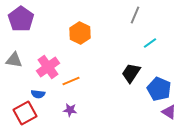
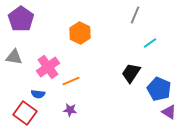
gray triangle: moved 3 px up
red square: rotated 25 degrees counterclockwise
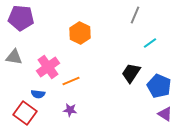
purple pentagon: moved 1 px up; rotated 30 degrees counterclockwise
blue pentagon: moved 3 px up
purple triangle: moved 4 px left, 2 px down
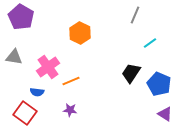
purple pentagon: moved 1 px up; rotated 25 degrees clockwise
blue pentagon: moved 2 px up
blue semicircle: moved 1 px left, 2 px up
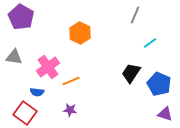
purple triangle: rotated 14 degrees counterclockwise
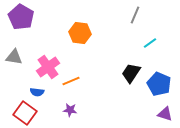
orange hexagon: rotated 20 degrees counterclockwise
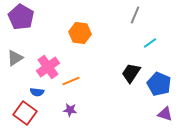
gray triangle: moved 1 px right, 1 px down; rotated 42 degrees counterclockwise
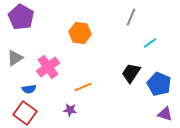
gray line: moved 4 px left, 2 px down
orange line: moved 12 px right, 6 px down
blue semicircle: moved 8 px left, 3 px up; rotated 16 degrees counterclockwise
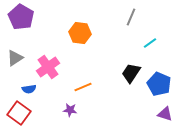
red square: moved 6 px left
